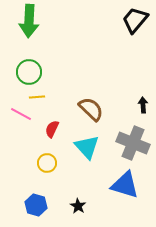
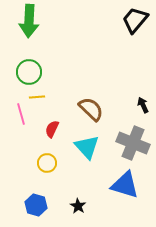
black arrow: rotated 21 degrees counterclockwise
pink line: rotated 45 degrees clockwise
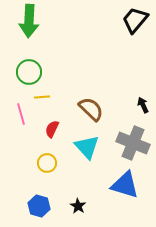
yellow line: moved 5 px right
blue hexagon: moved 3 px right, 1 px down
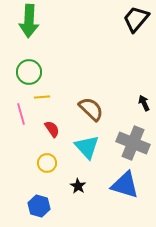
black trapezoid: moved 1 px right, 1 px up
black arrow: moved 1 px right, 2 px up
red semicircle: rotated 120 degrees clockwise
black star: moved 20 px up
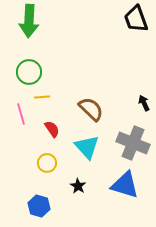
black trapezoid: rotated 60 degrees counterclockwise
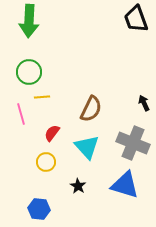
brown semicircle: rotated 72 degrees clockwise
red semicircle: moved 4 px down; rotated 108 degrees counterclockwise
yellow circle: moved 1 px left, 1 px up
blue hexagon: moved 3 px down; rotated 10 degrees counterclockwise
